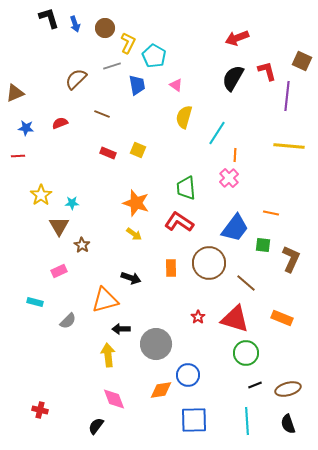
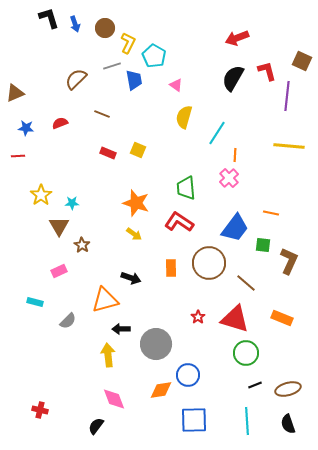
blue trapezoid at (137, 85): moved 3 px left, 5 px up
brown L-shape at (291, 259): moved 2 px left, 2 px down
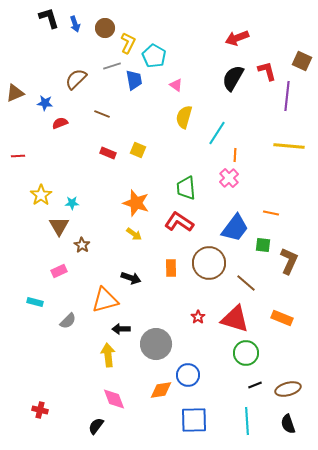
blue star at (26, 128): moved 19 px right, 25 px up
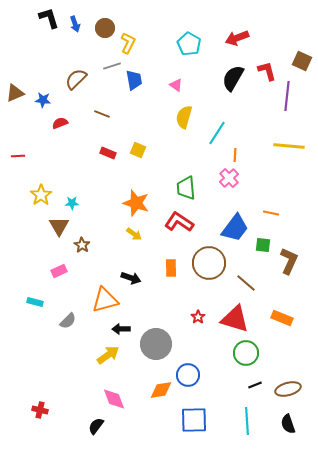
cyan pentagon at (154, 56): moved 35 px right, 12 px up
blue star at (45, 103): moved 2 px left, 3 px up
yellow arrow at (108, 355): rotated 60 degrees clockwise
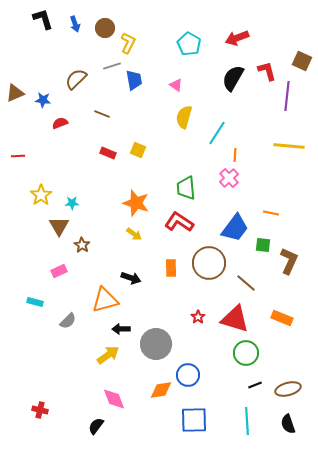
black L-shape at (49, 18): moved 6 px left, 1 px down
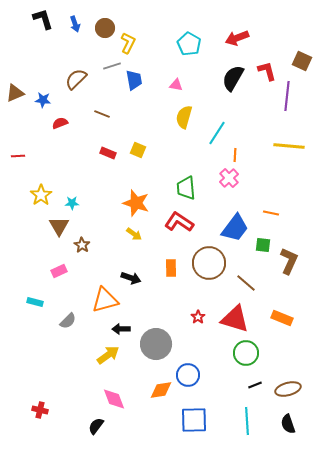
pink triangle at (176, 85): rotated 24 degrees counterclockwise
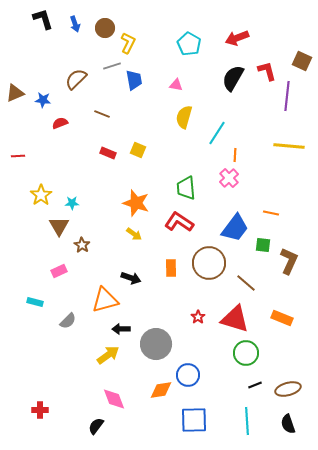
red cross at (40, 410): rotated 14 degrees counterclockwise
